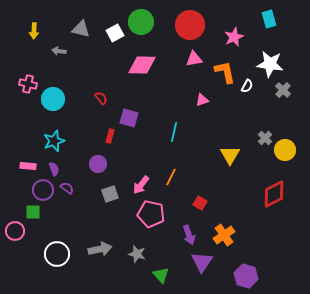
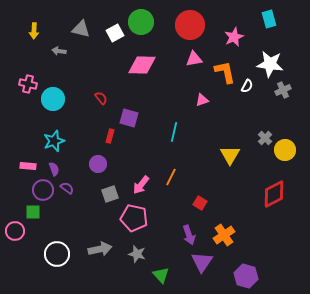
gray cross at (283, 90): rotated 21 degrees clockwise
pink pentagon at (151, 214): moved 17 px left, 4 px down
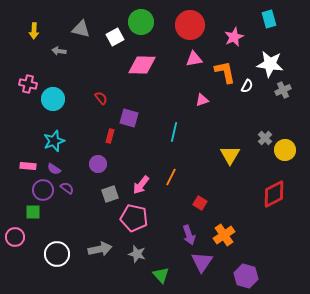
white square at (115, 33): moved 4 px down
purple semicircle at (54, 169): rotated 144 degrees clockwise
pink circle at (15, 231): moved 6 px down
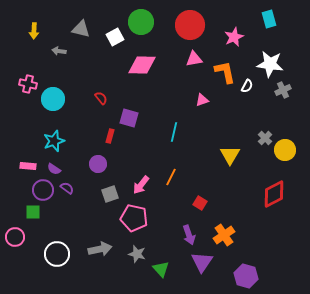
green triangle at (161, 275): moved 6 px up
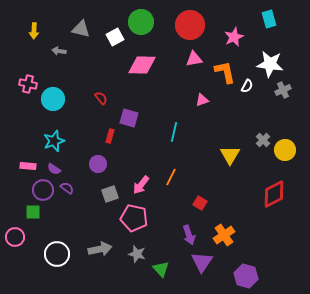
gray cross at (265, 138): moved 2 px left, 2 px down
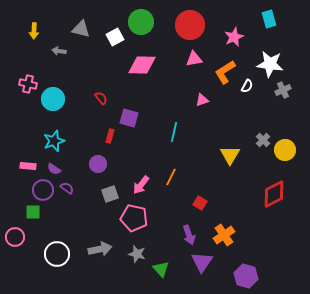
orange L-shape at (225, 72): rotated 110 degrees counterclockwise
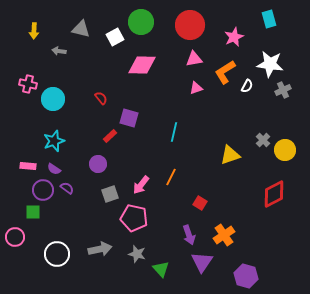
pink triangle at (202, 100): moved 6 px left, 12 px up
red rectangle at (110, 136): rotated 32 degrees clockwise
yellow triangle at (230, 155): rotated 40 degrees clockwise
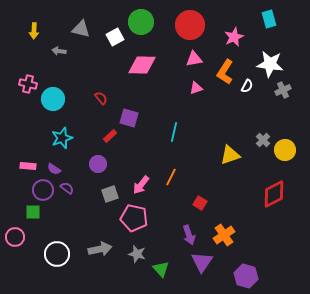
orange L-shape at (225, 72): rotated 25 degrees counterclockwise
cyan star at (54, 141): moved 8 px right, 3 px up
